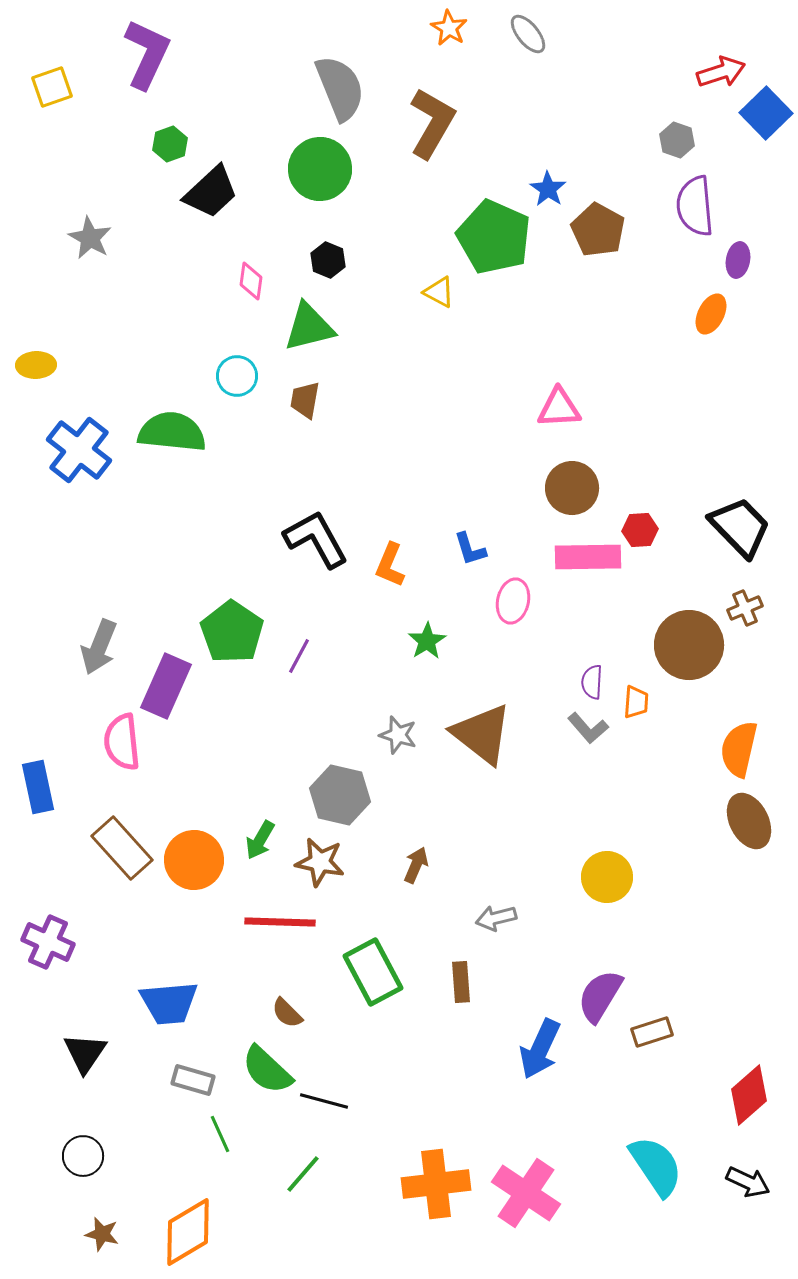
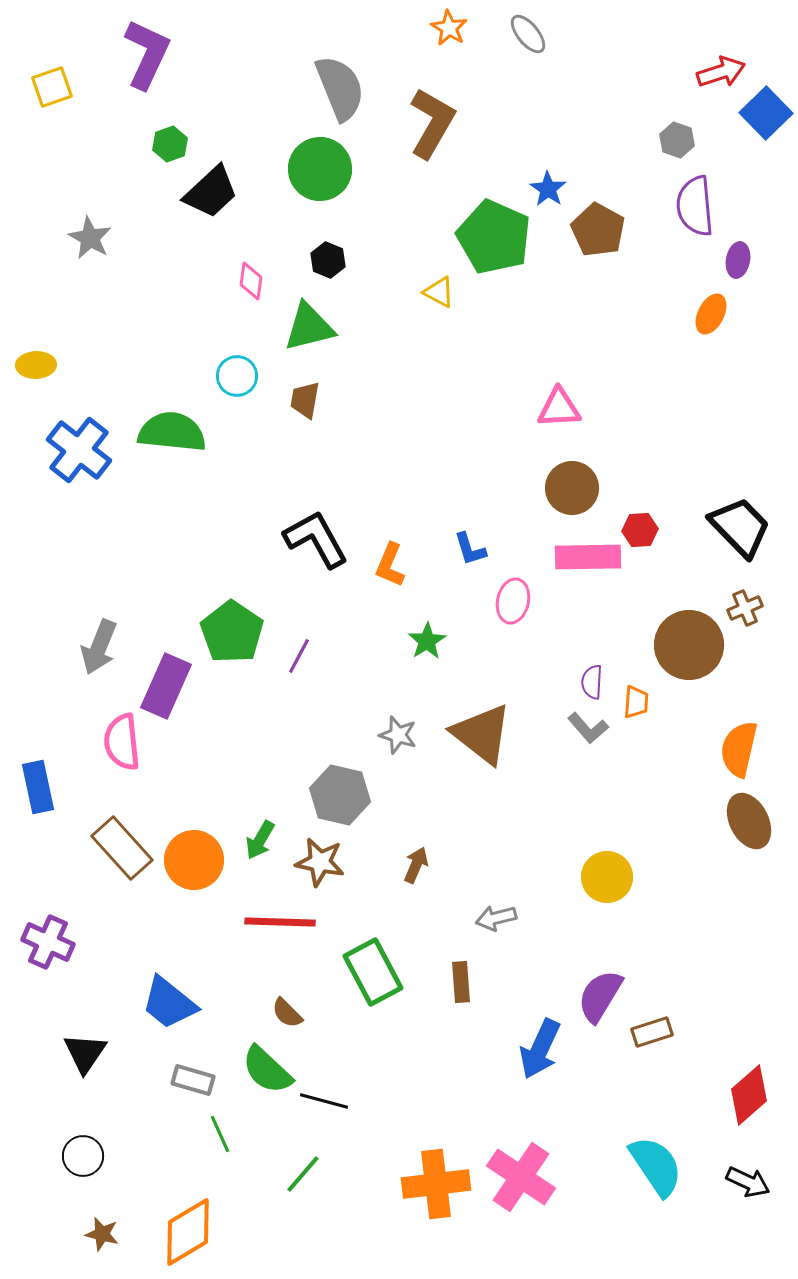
blue trapezoid at (169, 1003): rotated 44 degrees clockwise
pink cross at (526, 1193): moved 5 px left, 16 px up
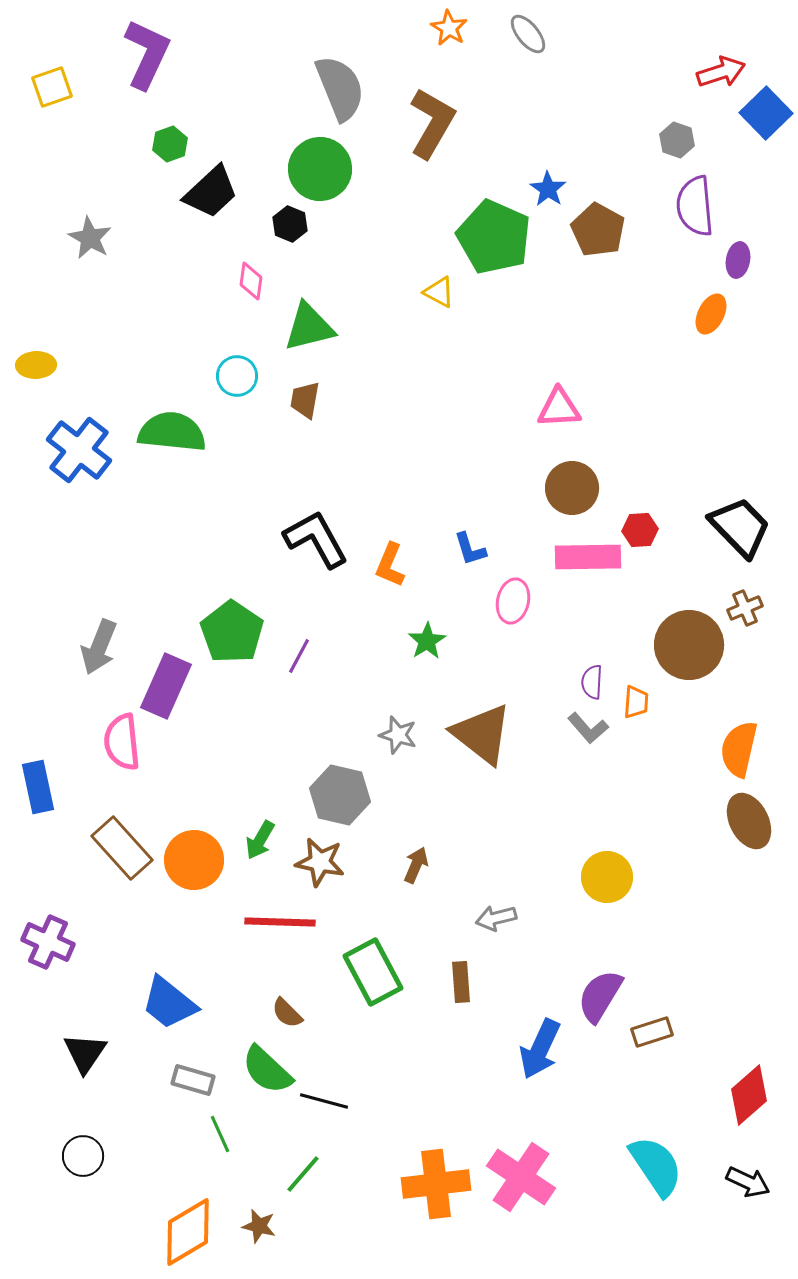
black hexagon at (328, 260): moved 38 px left, 36 px up
brown star at (102, 1234): moved 157 px right, 8 px up
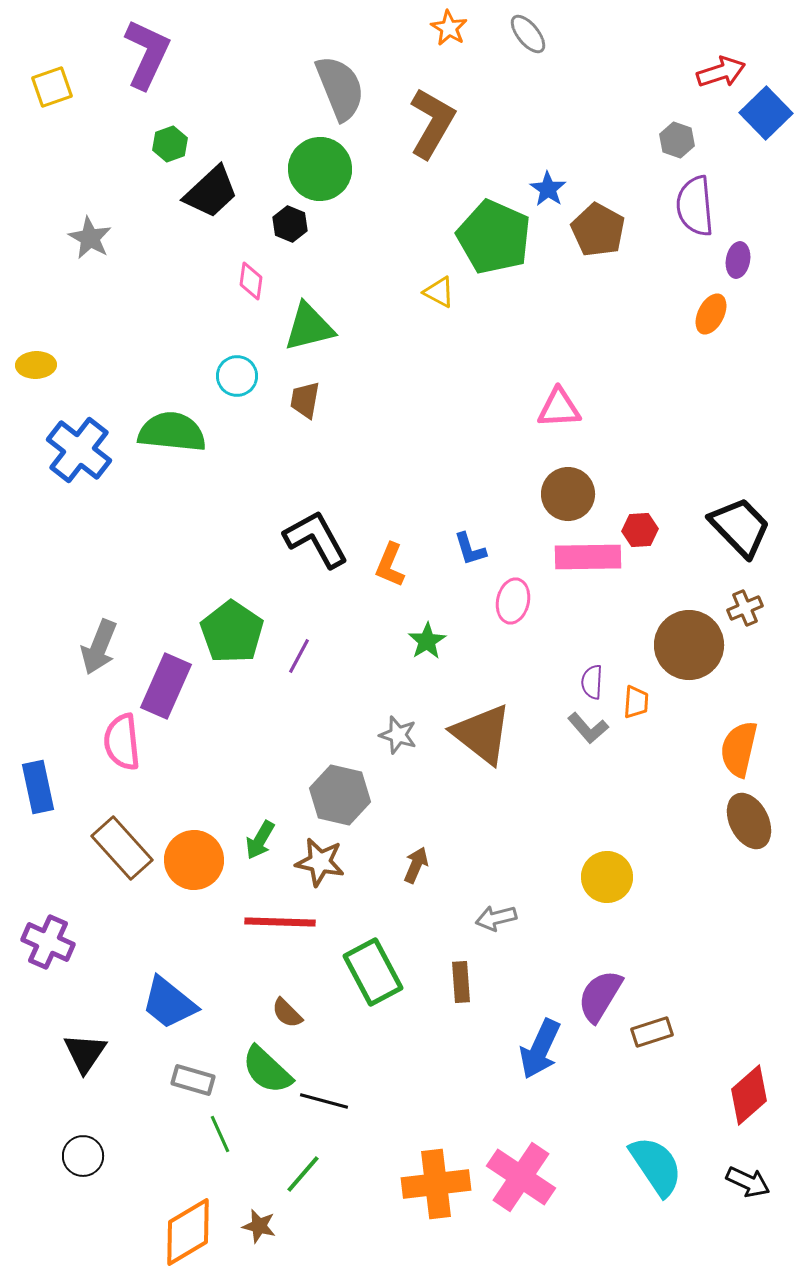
brown circle at (572, 488): moved 4 px left, 6 px down
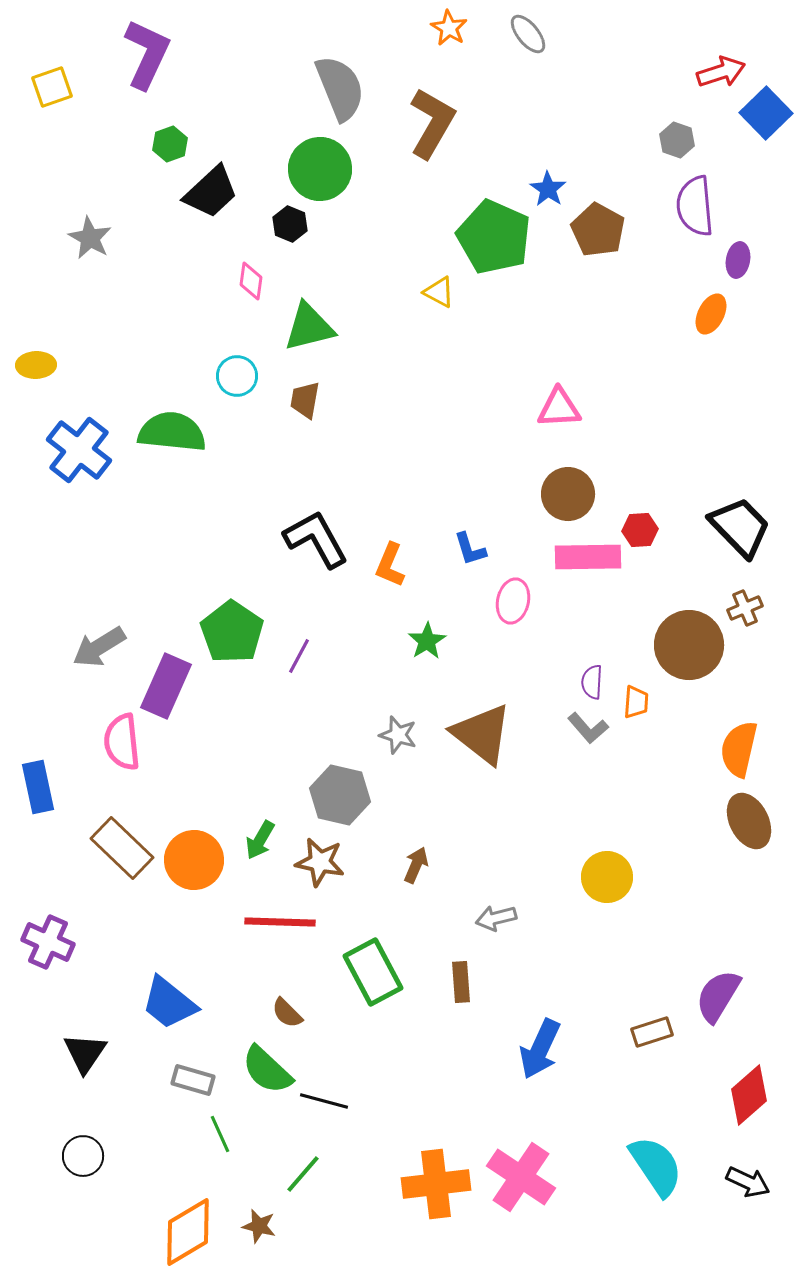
gray arrow at (99, 647): rotated 36 degrees clockwise
brown rectangle at (122, 848): rotated 4 degrees counterclockwise
purple semicircle at (600, 996): moved 118 px right
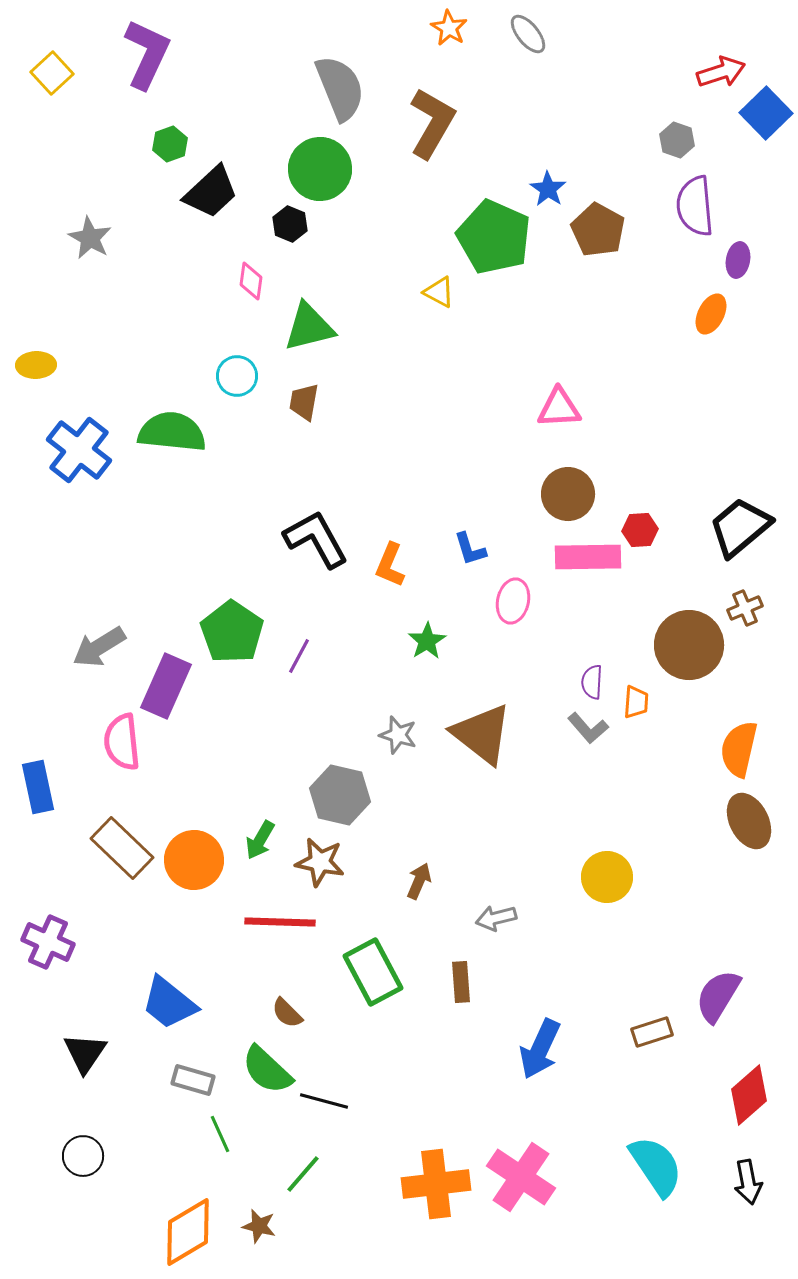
yellow square at (52, 87): moved 14 px up; rotated 24 degrees counterclockwise
brown trapezoid at (305, 400): moved 1 px left, 2 px down
black trapezoid at (740, 527): rotated 86 degrees counterclockwise
brown arrow at (416, 865): moved 3 px right, 16 px down
black arrow at (748, 1182): rotated 54 degrees clockwise
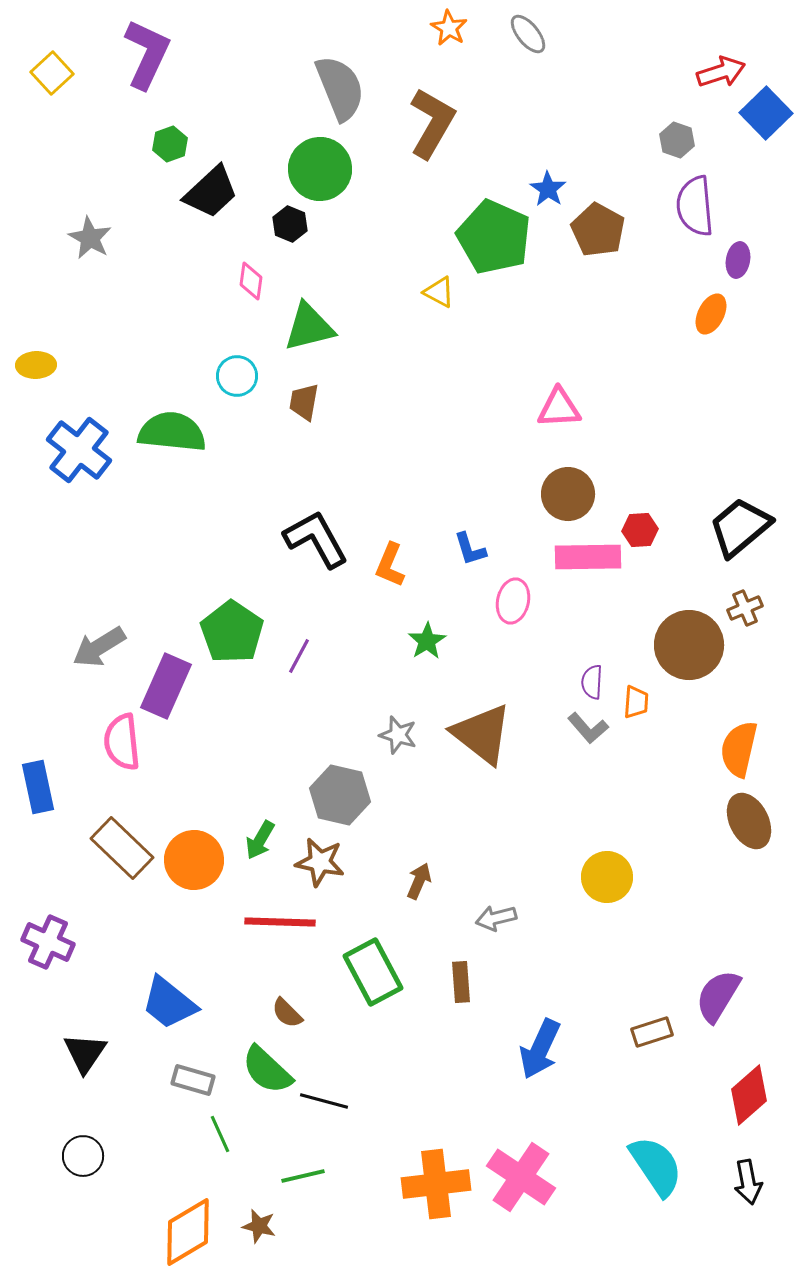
green line at (303, 1174): moved 2 px down; rotated 36 degrees clockwise
